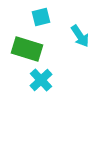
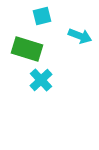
cyan square: moved 1 px right, 1 px up
cyan arrow: rotated 35 degrees counterclockwise
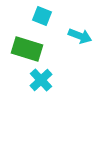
cyan square: rotated 36 degrees clockwise
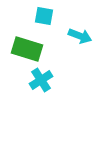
cyan square: moved 2 px right; rotated 12 degrees counterclockwise
cyan cross: rotated 10 degrees clockwise
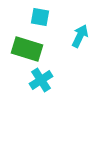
cyan square: moved 4 px left, 1 px down
cyan arrow: rotated 85 degrees counterclockwise
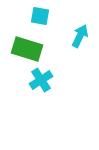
cyan square: moved 1 px up
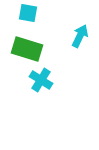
cyan square: moved 12 px left, 3 px up
cyan cross: rotated 25 degrees counterclockwise
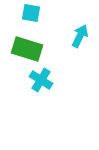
cyan square: moved 3 px right
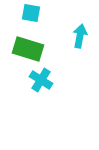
cyan arrow: rotated 15 degrees counterclockwise
green rectangle: moved 1 px right
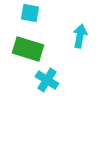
cyan square: moved 1 px left
cyan cross: moved 6 px right
